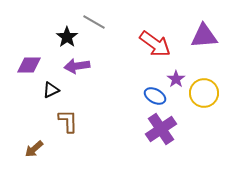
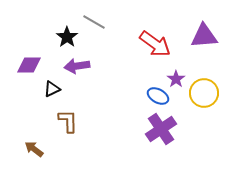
black triangle: moved 1 px right, 1 px up
blue ellipse: moved 3 px right
brown arrow: rotated 78 degrees clockwise
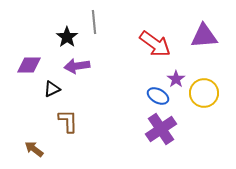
gray line: rotated 55 degrees clockwise
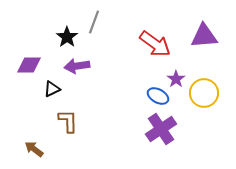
gray line: rotated 25 degrees clockwise
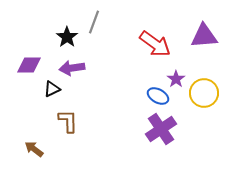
purple arrow: moved 5 px left, 2 px down
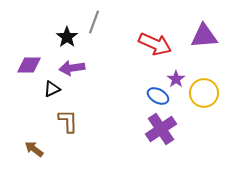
red arrow: rotated 12 degrees counterclockwise
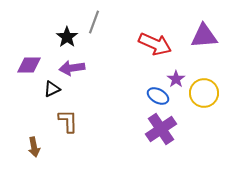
brown arrow: moved 2 px up; rotated 138 degrees counterclockwise
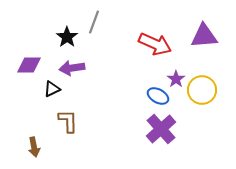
yellow circle: moved 2 px left, 3 px up
purple cross: rotated 8 degrees counterclockwise
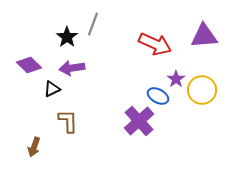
gray line: moved 1 px left, 2 px down
purple diamond: rotated 45 degrees clockwise
purple cross: moved 22 px left, 8 px up
brown arrow: rotated 30 degrees clockwise
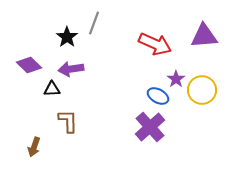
gray line: moved 1 px right, 1 px up
purple arrow: moved 1 px left, 1 px down
black triangle: rotated 24 degrees clockwise
purple cross: moved 11 px right, 6 px down
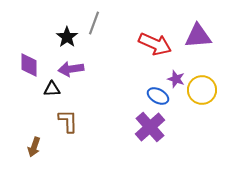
purple triangle: moved 6 px left
purple diamond: rotated 45 degrees clockwise
purple star: rotated 18 degrees counterclockwise
